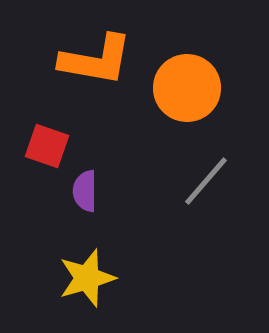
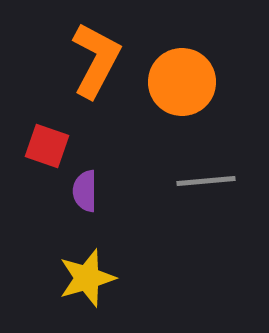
orange L-shape: rotated 72 degrees counterclockwise
orange circle: moved 5 px left, 6 px up
gray line: rotated 44 degrees clockwise
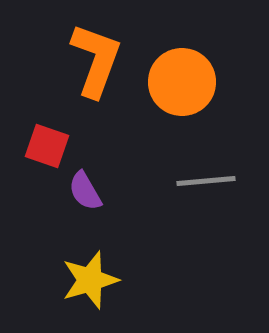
orange L-shape: rotated 8 degrees counterclockwise
purple semicircle: rotated 30 degrees counterclockwise
yellow star: moved 3 px right, 2 px down
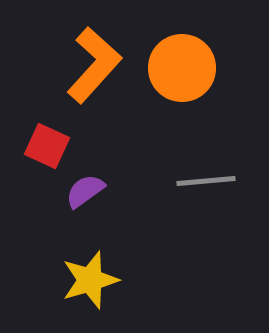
orange L-shape: moved 2 px left, 5 px down; rotated 22 degrees clockwise
orange circle: moved 14 px up
red square: rotated 6 degrees clockwise
purple semicircle: rotated 84 degrees clockwise
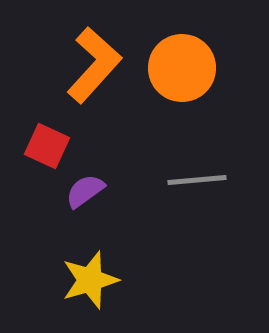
gray line: moved 9 px left, 1 px up
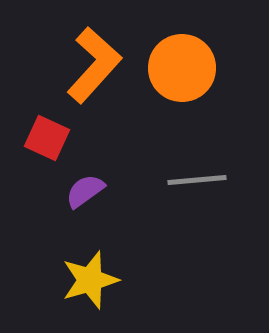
red square: moved 8 px up
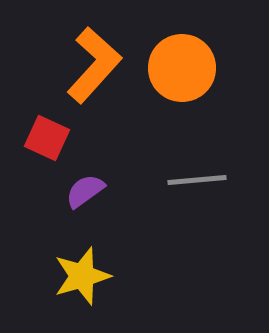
yellow star: moved 8 px left, 4 px up
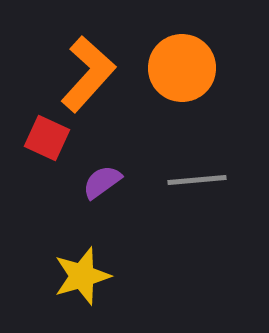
orange L-shape: moved 6 px left, 9 px down
purple semicircle: moved 17 px right, 9 px up
